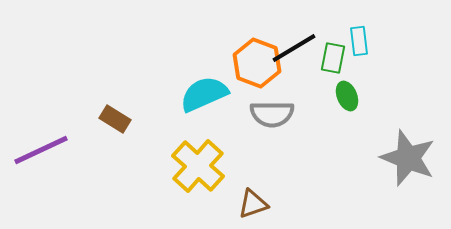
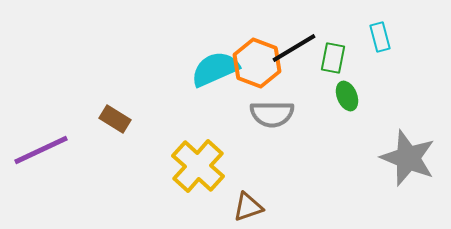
cyan rectangle: moved 21 px right, 4 px up; rotated 8 degrees counterclockwise
cyan semicircle: moved 11 px right, 25 px up
brown triangle: moved 5 px left, 3 px down
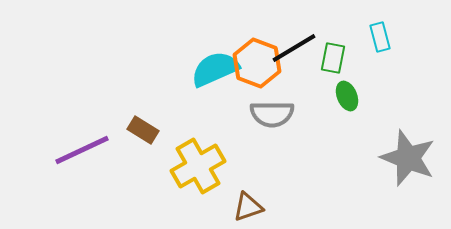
brown rectangle: moved 28 px right, 11 px down
purple line: moved 41 px right
yellow cross: rotated 18 degrees clockwise
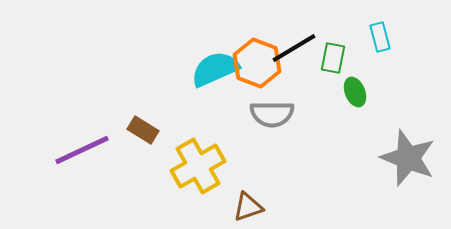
green ellipse: moved 8 px right, 4 px up
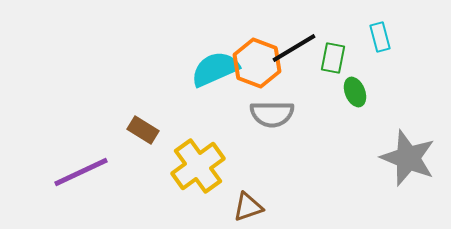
purple line: moved 1 px left, 22 px down
yellow cross: rotated 6 degrees counterclockwise
